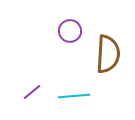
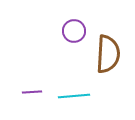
purple circle: moved 4 px right
purple line: rotated 36 degrees clockwise
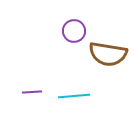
brown semicircle: rotated 96 degrees clockwise
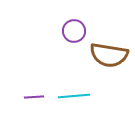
brown semicircle: moved 1 px right, 1 px down
purple line: moved 2 px right, 5 px down
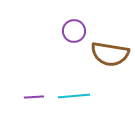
brown semicircle: moved 1 px right, 1 px up
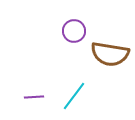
cyan line: rotated 48 degrees counterclockwise
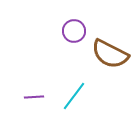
brown semicircle: rotated 18 degrees clockwise
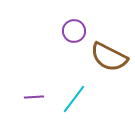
brown semicircle: moved 1 px left, 3 px down
cyan line: moved 3 px down
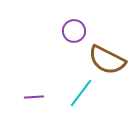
brown semicircle: moved 2 px left, 3 px down
cyan line: moved 7 px right, 6 px up
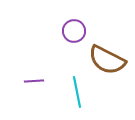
cyan line: moved 4 px left, 1 px up; rotated 48 degrees counterclockwise
purple line: moved 16 px up
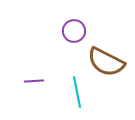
brown semicircle: moved 1 px left, 2 px down
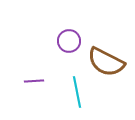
purple circle: moved 5 px left, 10 px down
